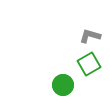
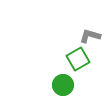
green square: moved 11 px left, 5 px up
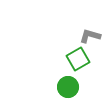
green circle: moved 5 px right, 2 px down
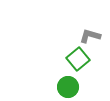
green square: rotated 10 degrees counterclockwise
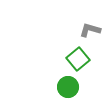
gray L-shape: moved 6 px up
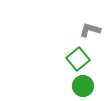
green circle: moved 15 px right, 1 px up
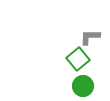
gray L-shape: moved 7 px down; rotated 15 degrees counterclockwise
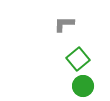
gray L-shape: moved 26 px left, 13 px up
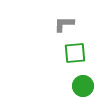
green square: moved 3 px left, 6 px up; rotated 35 degrees clockwise
